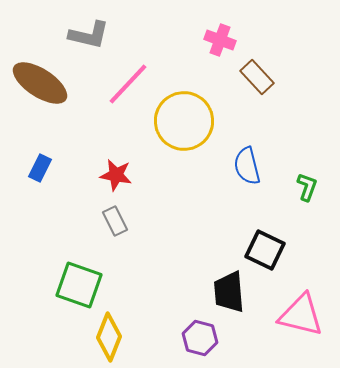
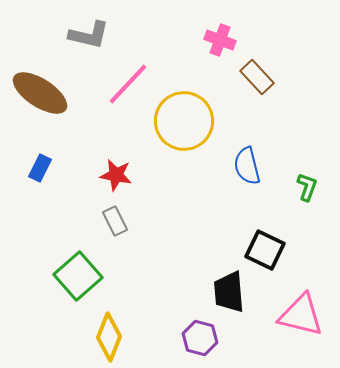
brown ellipse: moved 10 px down
green square: moved 1 px left, 9 px up; rotated 30 degrees clockwise
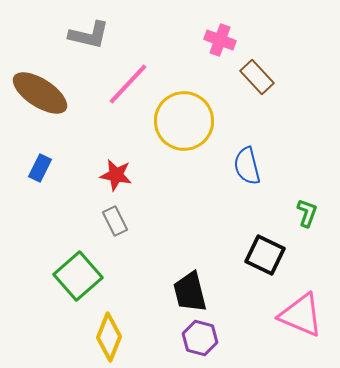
green L-shape: moved 26 px down
black square: moved 5 px down
black trapezoid: moved 39 px left; rotated 9 degrees counterclockwise
pink triangle: rotated 9 degrees clockwise
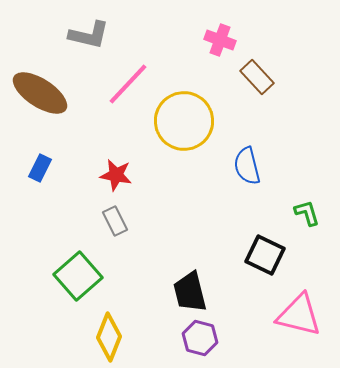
green L-shape: rotated 36 degrees counterclockwise
pink triangle: moved 2 px left; rotated 9 degrees counterclockwise
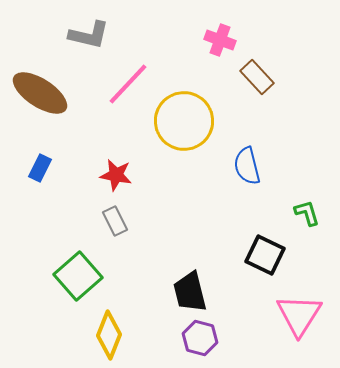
pink triangle: rotated 48 degrees clockwise
yellow diamond: moved 2 px up
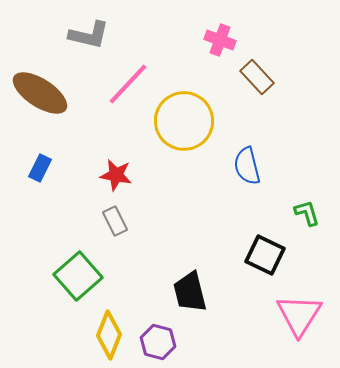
purple hexagon: moved 42 px left, 4 px down
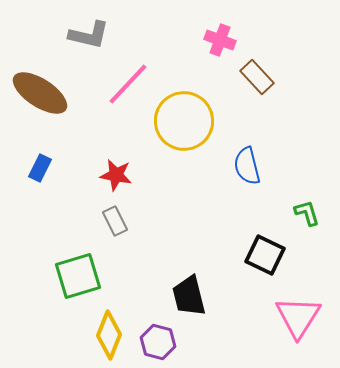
green square: rotated 24 degrees clockwise
black trapezoid: moved 1 px left, 4 px down
pink triangle: moved 1 px left, 2 px down
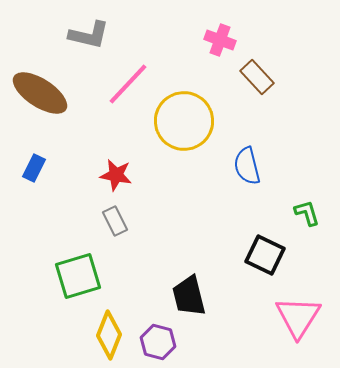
blue rectangle: moved 6 px left
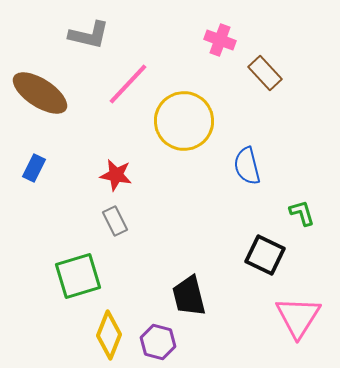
brown rectangle: moved 8 px right, 4 px up
green L-shape: moved 5 px left
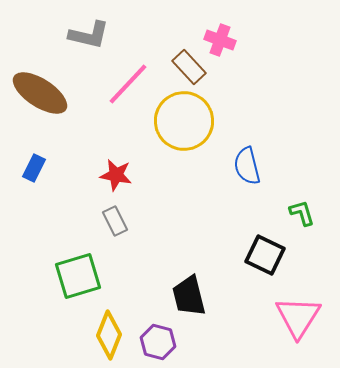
brown rectangle: moved 76 px left, 6 px up
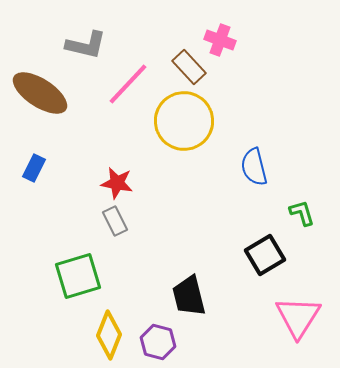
gray L-shape: moved 3 px left, 10 px down
blue semicircle: moved 7 px right, 1 px down
red star: moved 1 px right, 8 px down
black square: rotated 33 degrees clockwise
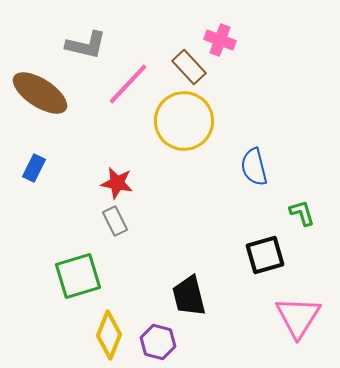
black square: rotated 15 degrees clockwise
